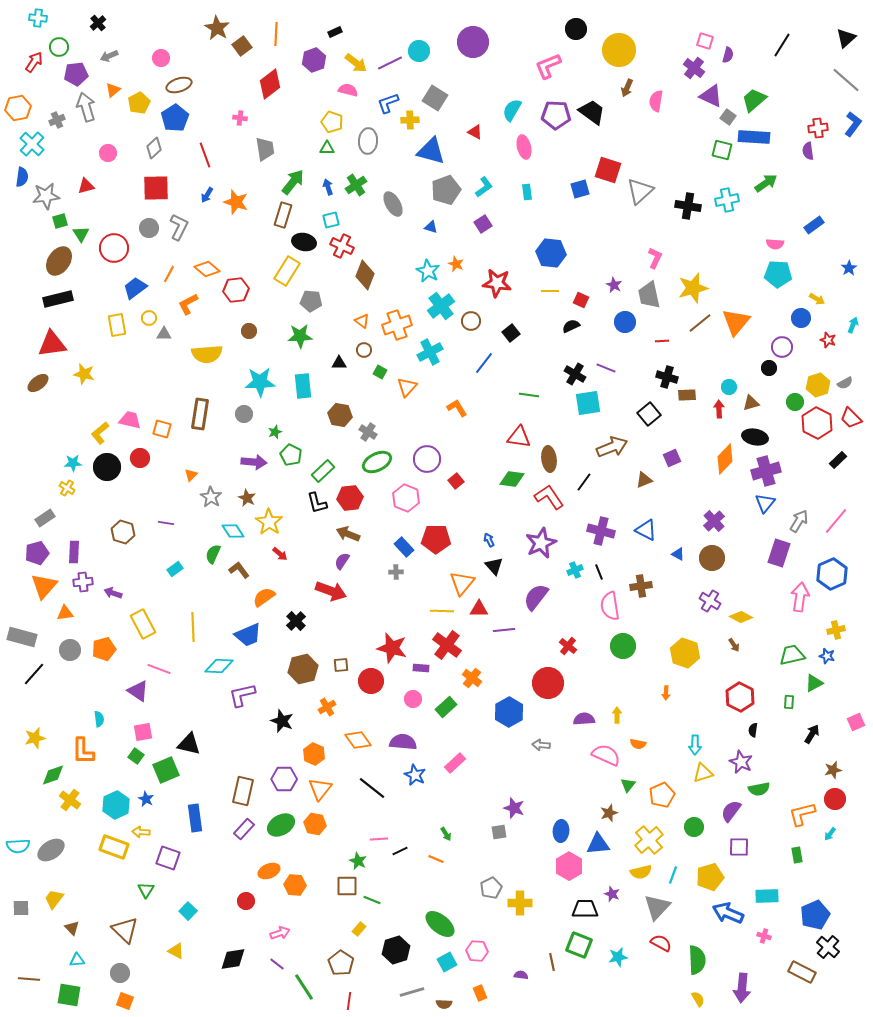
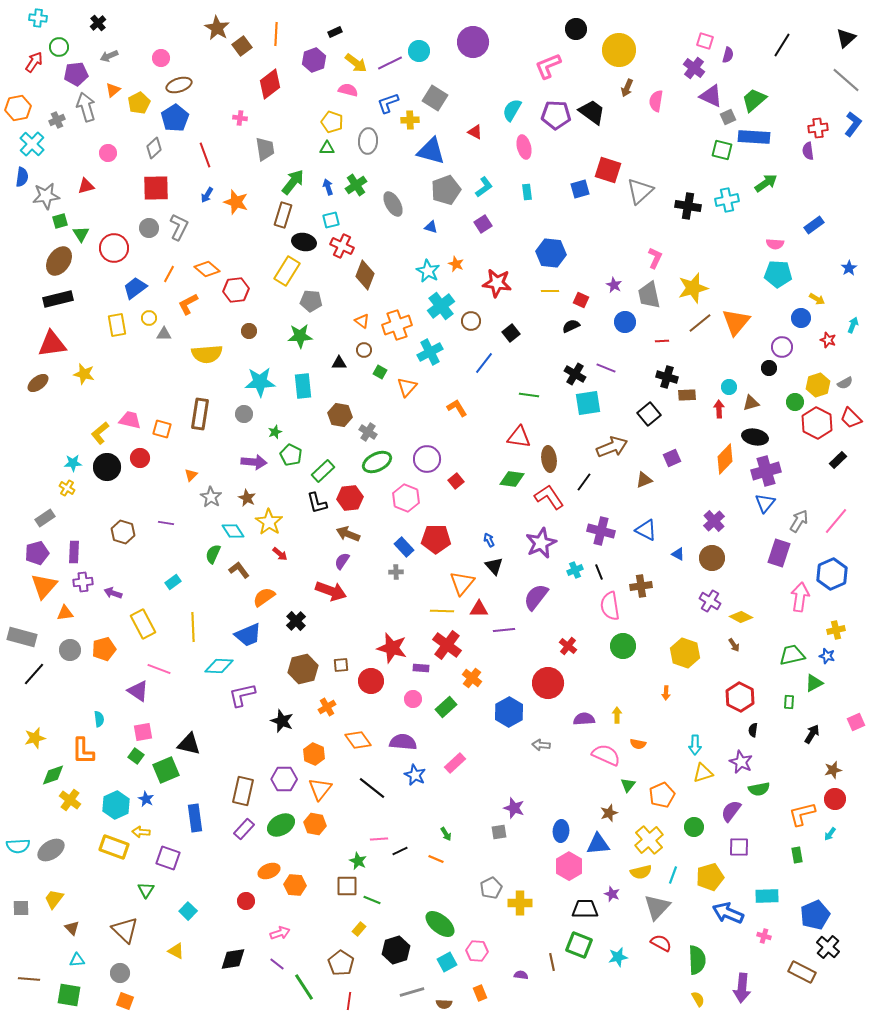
gray square at (728, 117): rotated 28 degrees clockwise
cyan rectangle at (175, 569): moved 2 px left, 13 px down
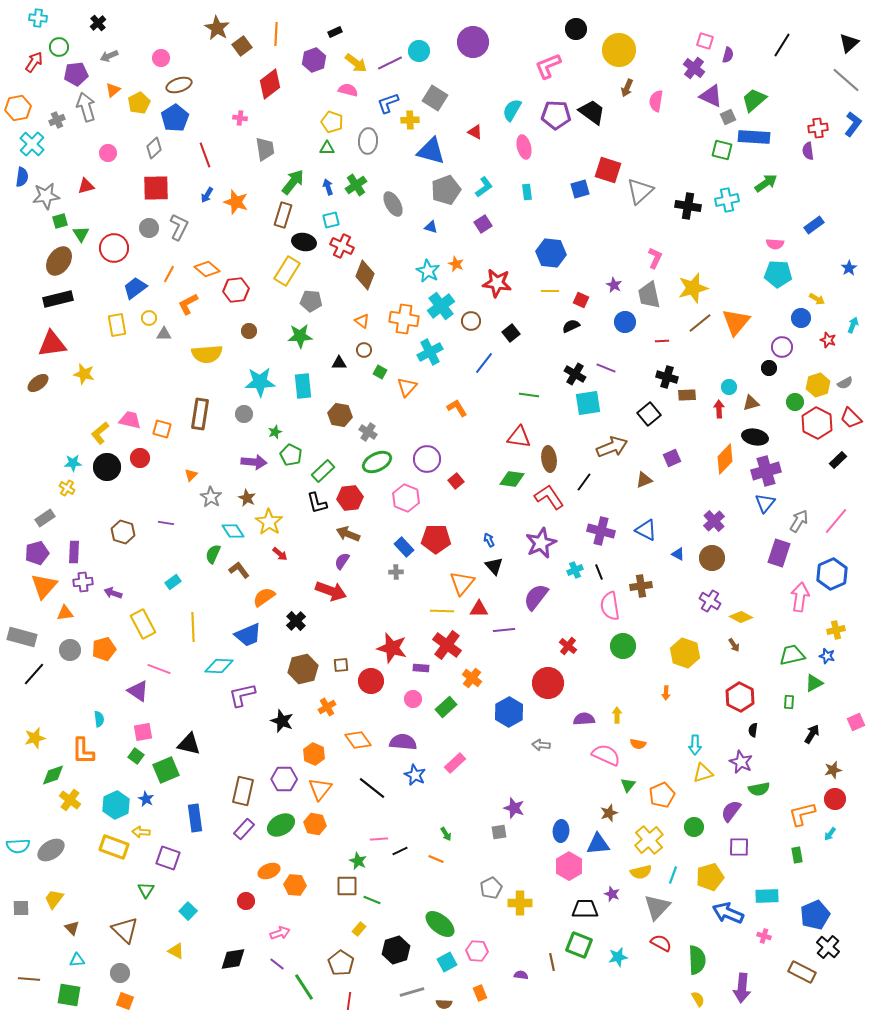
black triangle at (846, 38): moved 3 px right, 5 px down
orange cross at (397, 325): moved 7 px right, 6 px up; rotated 28 degrees clockwise
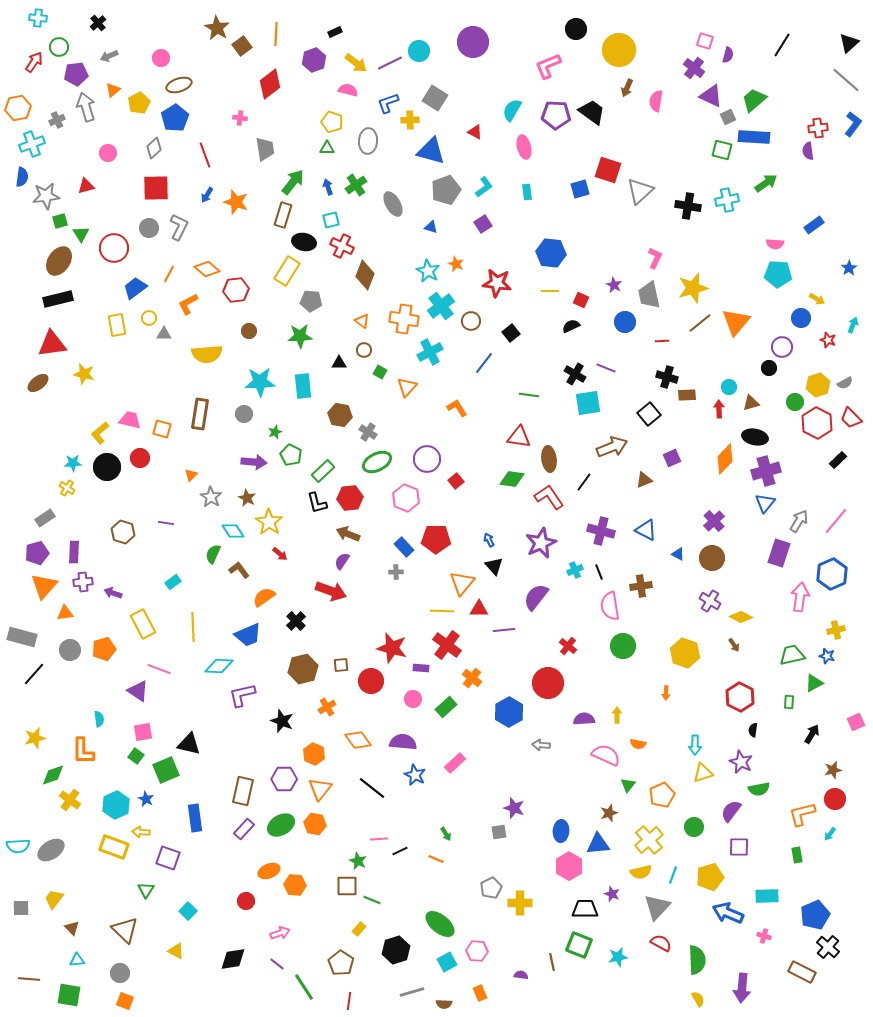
cyan cross at (32, 144): rotated 25 degrees clockwise
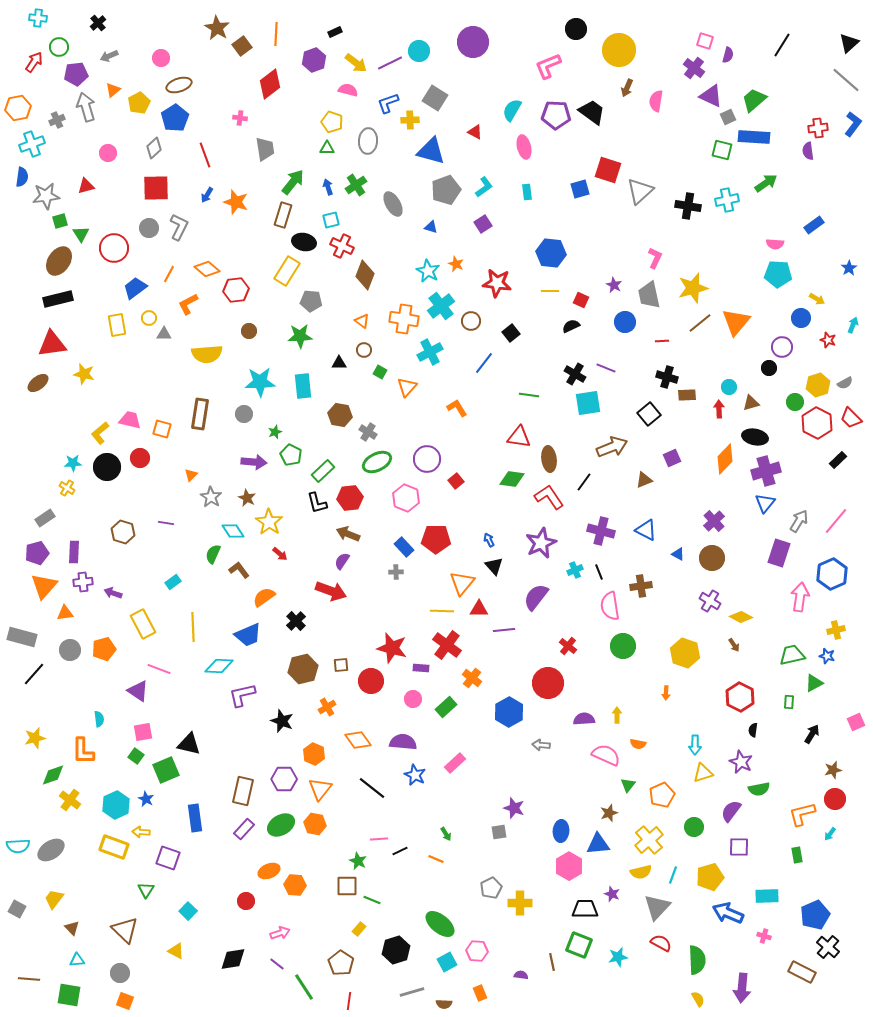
gray square at (21, 908): moved 4 px left, 1 px down; rotated 30 degrees clockwise
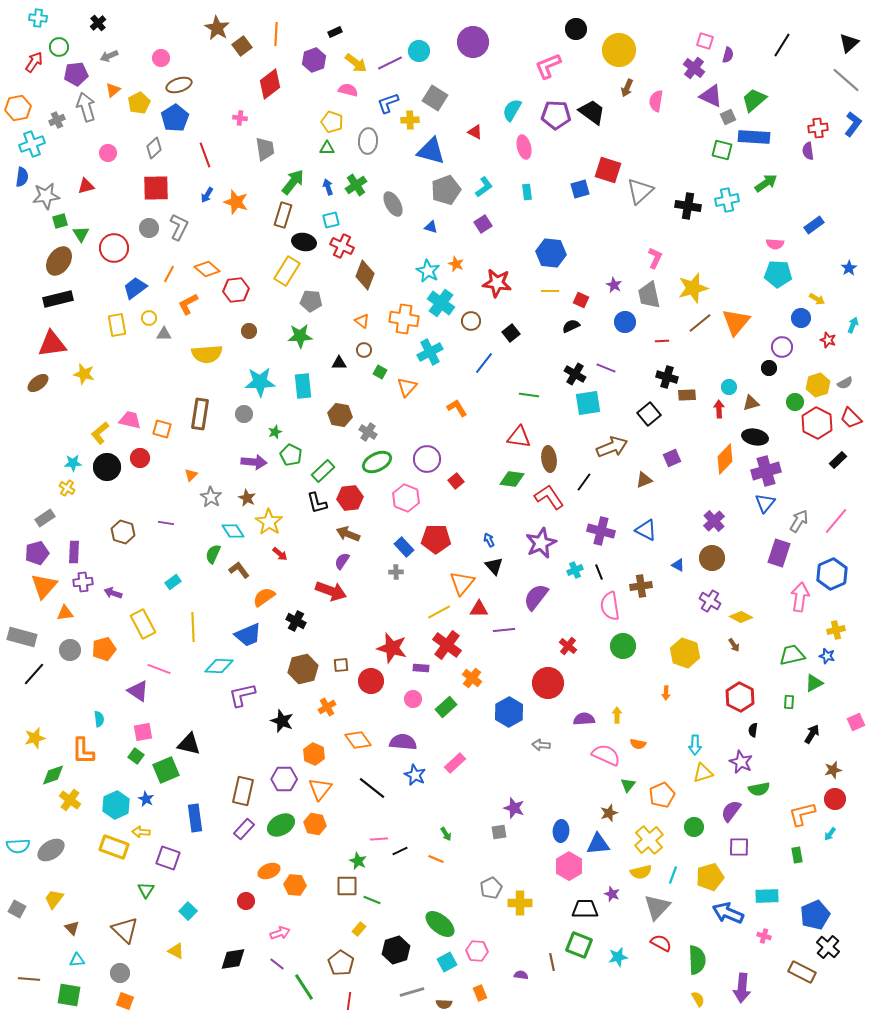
cyan cross at (441, 306): moved 3 px up; rotated 16 degrees counterclockwise
blue triangle at (678, 554): moved 11 px down
yellow line at (442, 611): moved 3 px left, 1 px down; rotated 30 degrees counterclockwise
black cross at (296, 621): rotated 18 degrees counterclockwise
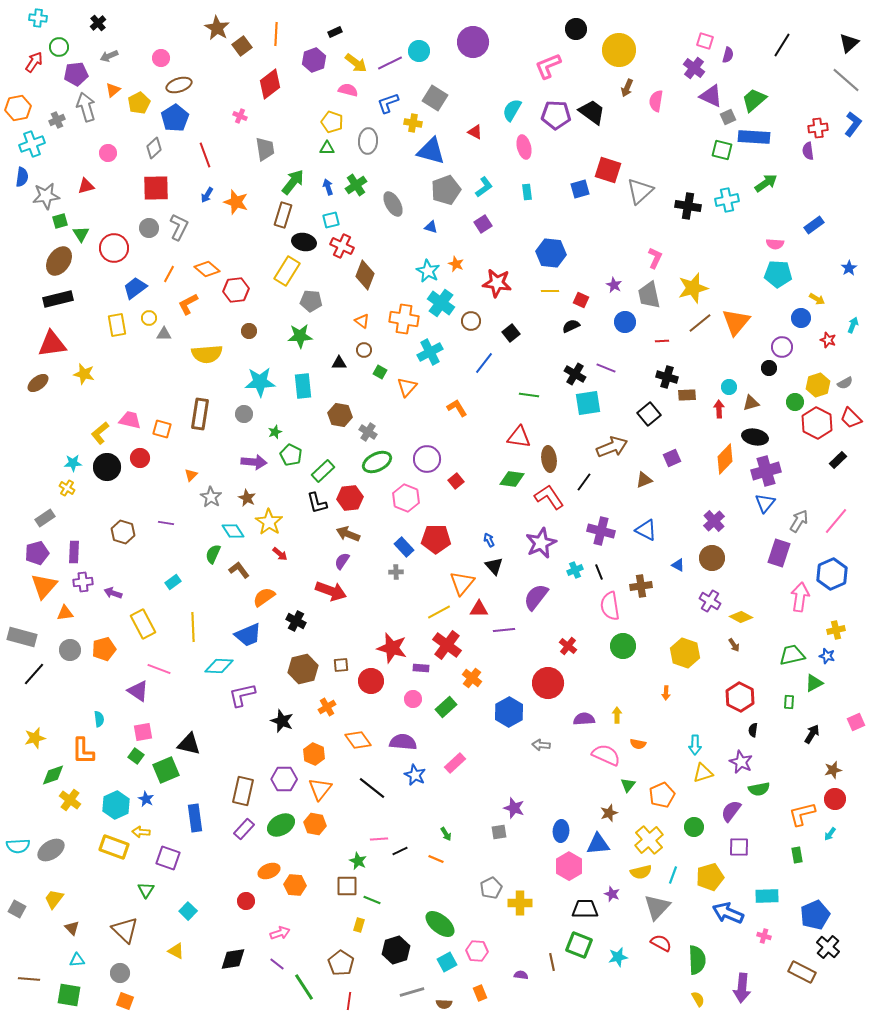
pink cross at (240, 118): moved 2 px up; rotated 16 degrees clockwise
yellow cross at (410, 120): moved 3 px right, 3 px down; rotated 12 degrees clockwise
yellow rectangle at (359, 929): moved 4 px up; rotated 24 degrees counterclockwise
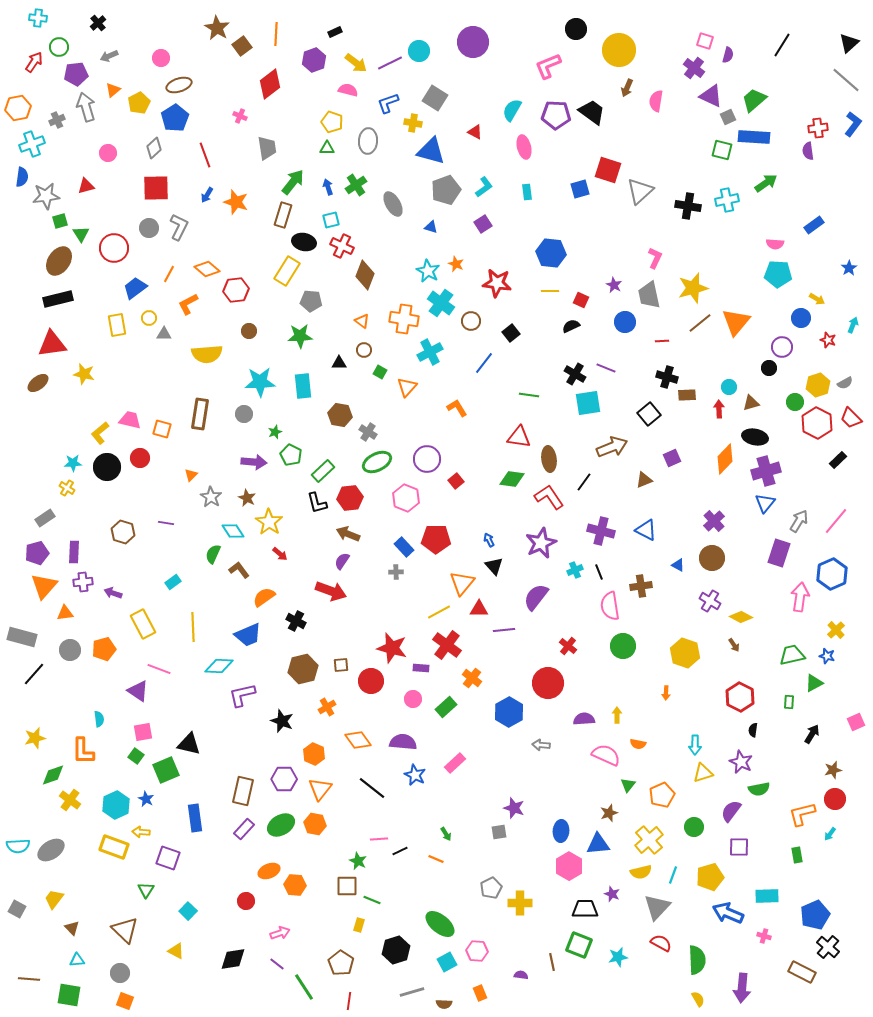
gray trapezoid at (265, 149): moved 2 px right, 1 px up
yellow cross at (836, 630): rotated 30 degrees counterclockwise
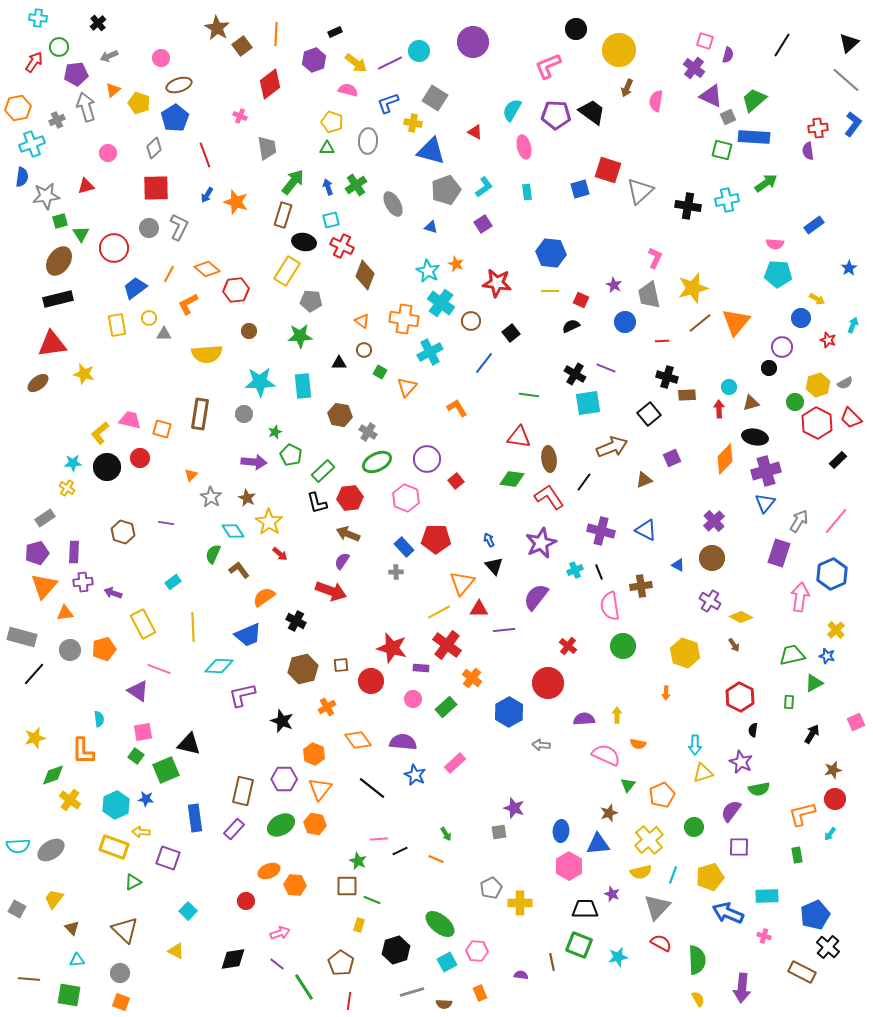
yellow pentagon at (139, 103): rotated 25 degrees counterclockwise
blue star at (146, 799): rotated 21 degrees counterclockwise
purple rectangle at (244, 829): moved 10 px left
green triangle at (146, 890): moved 13 px left, 8 px up; rotated 30 degrees clockwise
orange square at (125, 1001): moved 4 px left, 1 px down
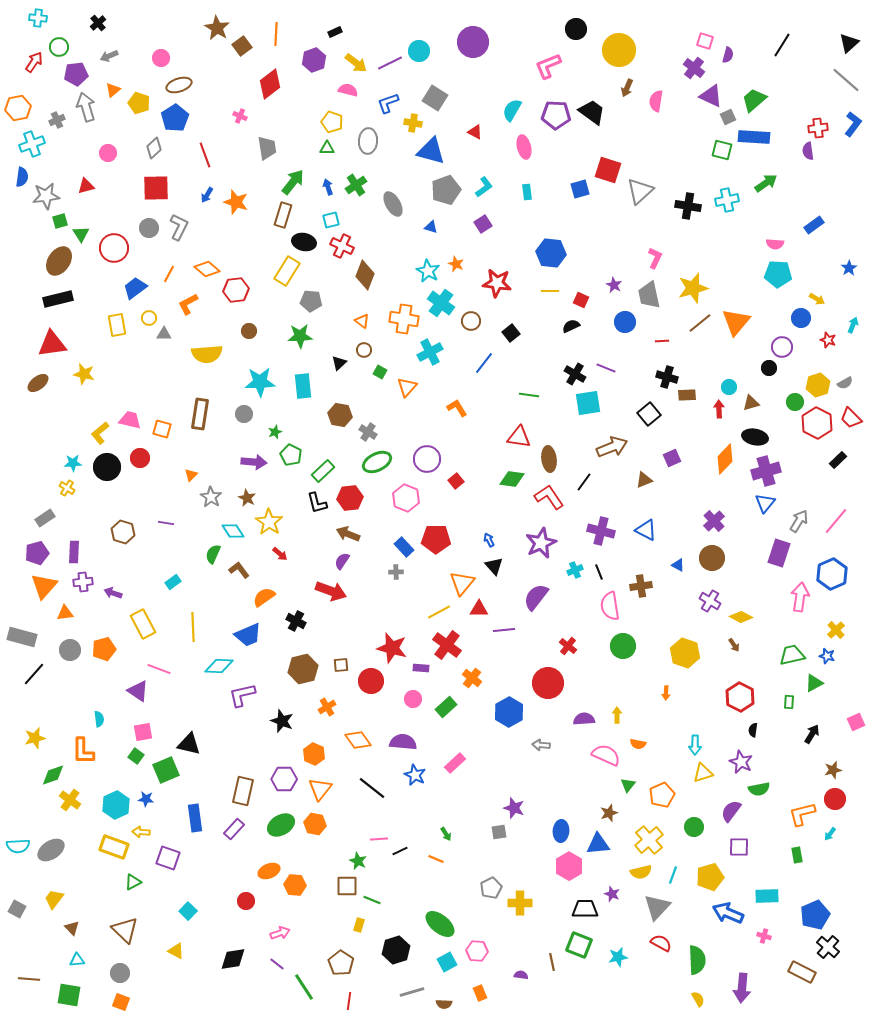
black triangle at (339, 363): rotated 42 degrees counterclockwise
